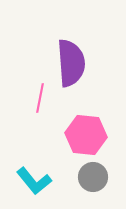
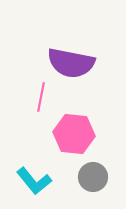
purple semicircle: rotated 105 degrees clockwise
pink line: moved 1 px right, 1 px up
pink hexagon: moved 12 px left, 1 px up
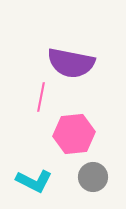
pink hexagon: rotated 12 degrees counterclockwise
cyan L-shape: rotated 24 degrees counterclockwise
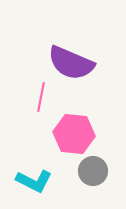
purple semicircle: rotated 12 degrees clockwise
pink hexagon: rotated 12 degrees clockwise
gray circle: moved 6 px up
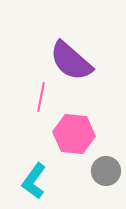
purple semicircle: moved 2 px up; rotated 18 degrees clockwise
gray circle: moved 13 px right
cyan L-shape: rotated 99 degrees clockwise
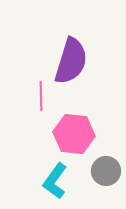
purple semicircle: rotated 114 degrees counterclockwise
pink line: moved 1 px up; rotated 12 degrees counterclockwise
cyan L-shape: moved 21 px right
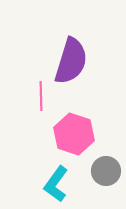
pink hexagon: rotated 12 degrees clockwise
cyan L-shape: moved 1 px right, 3 px down
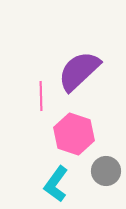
purple semicircle: moved 8 px right, 10 px down; rotated 150 degrees counterclockwise
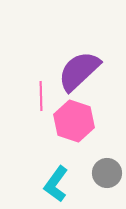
pink hexagon: moved 13 px up
gray circle: moved 1 px right, 2 px down
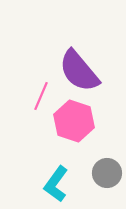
purple semicircle: rotated 87 degrees counterclockwise
pink line: rotated 24 degrees clockwise
